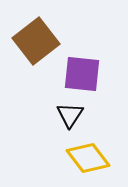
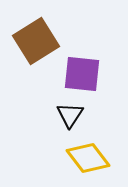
brown square: rotated 6 degrees clockwise
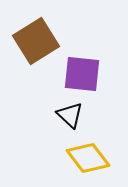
black triangle: rotated 20 degrees counterclockwise
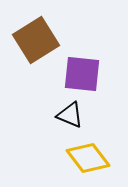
brown square: moved 1 px up
black triangle: rotated 20 degrees counterclockwise
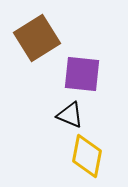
brown square: moved 1 px right, 2 px up
yellow diamond: moved 1 px left, 2 px up; rotated 48 degrees clockwise
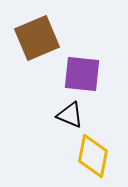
brown square: rotated 9 degrees clockwise
yellow diamond: moved 6 px right
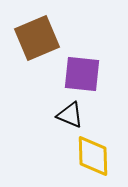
yellow diamond: rotated 12 degrees counterclockwise
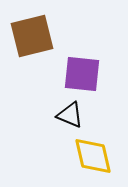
brown square: moved 5 px left, 2 px up; rotated 9 degrees clockwise
yellow diamond: rotated 12 degrees counterclockwise
